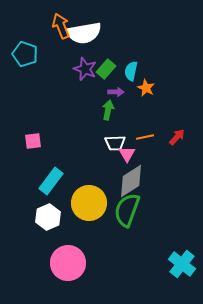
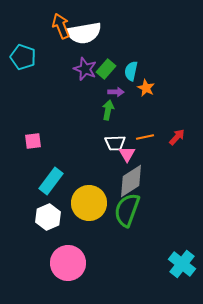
cyan pentagon: moved 2 px left, 3 px down
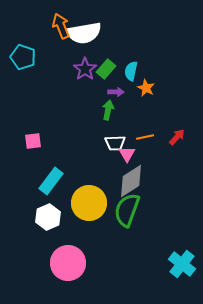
purple star: rotated 15 degrees clockwise
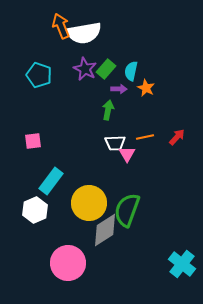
cyan pentagon: moved 16 px right, 18 px down
purple star: rotated 10 degrees counterclockwise
purple arrow: moved 3 px right, 3 px up
gray diamond: moved 26 px left, 49 px down
white hexagon: moved 13 px left, 7 px up
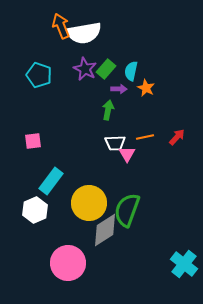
cyan cross: moved 2 px right
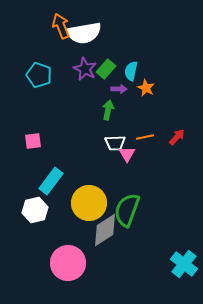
white hexagon: rotated 10 degrees clockwise
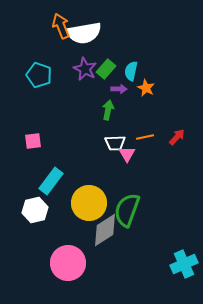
cyan cross: rotated 28 degrees clockwise
